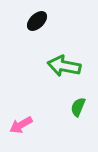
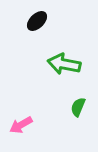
green arrow: moved 2 px up
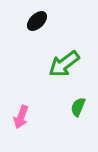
green arrow: rotated 48 degrees counterclockwise
pink arrow: moved 8 px up; rotated 40 degrees counterclockwise
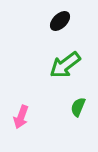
black ellipse: moved 23 px right
green arrow: moved 1 px right, 1 px down
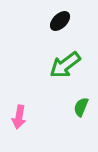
green semicircle: moved 3 px right
pink arrow: moved 2 px left; rotated 10 degrees counterclockwise
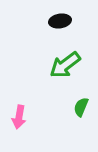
black ellipse: rotated 35 degrees clockwise
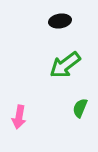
green semicircle: moved 1 px left, 1 px down
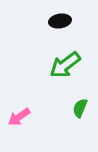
pink arrow: rotated 45 degrees clockwise
